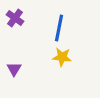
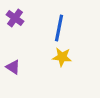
purple triangle: moved 1 px left, 2 px up; rotated 28 degrees counterclockwise
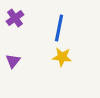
purple cross: rotated 18 degrees clockwise
purple triangle: moved 6 px up; rotated 35 degrees clockwise
